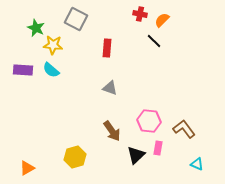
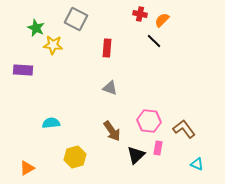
cyan semicircle: moved 53 px down; rotated 132 degrees clockwise
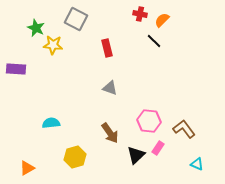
red rectangle: rotated 18 degrees counterclockwise
purple rectangle: moved 7 px left, 1 px up
brown arrow: moved 2 px left, 2 px down
pink rectangle: rotated 24 degrees clockwise
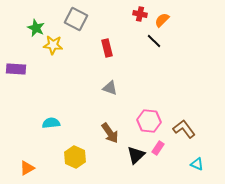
yellow hexagon: rotated 20 degrees counterclockwise
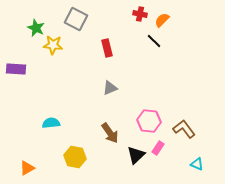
gray triangle: rotated 42 degrees counterclockwise
yellow hexagon: rotated 15 degrees counterclockwise
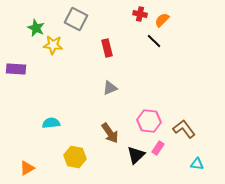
cyan triangle: rotated 16 degrees counterclockwise
